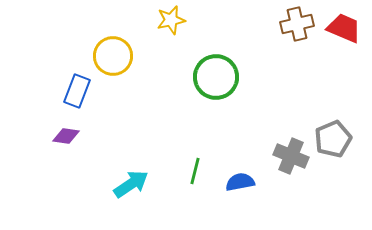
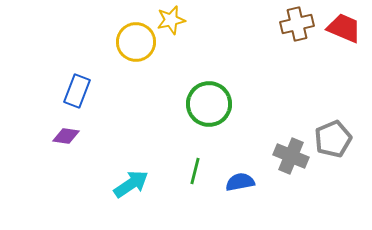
yellow circle: moved 23 px right, 14 px up
green circle: moved 7 px left, 27 px down
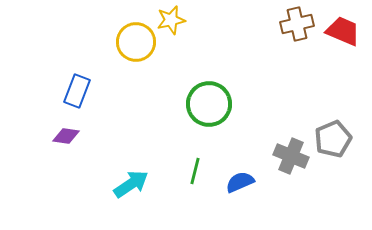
red trapezoid: moved 1 px left, 3 px down
blue semicircle: rotated 12 degrees counterclockwise
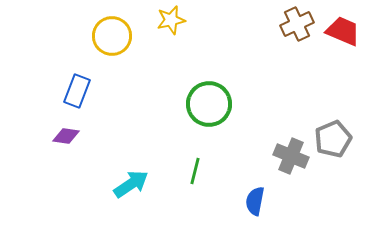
brown cross: rotated 12 degrees counterclockwise
yellow circle: moved 24 px left, 6 px up
blue semicircle: moved 15 px right, 19 px down; rotated 56 degrees counterclockwise
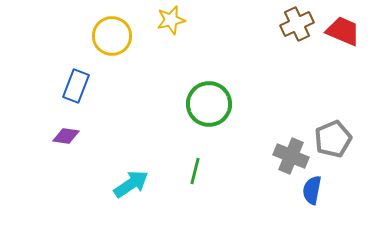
blue rectangle: moved 1 px left, 5 px up
blue semicircle: moved 57 px right, 11 px up
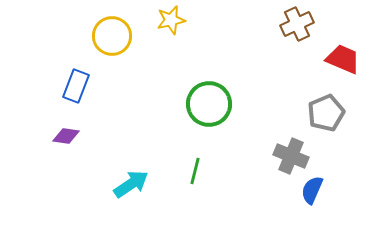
red trapezoid: moved 28 px down
gray pentagon: moved 7 px left, 26 px up
blue semicircle: rotated 12 degrees clockwise
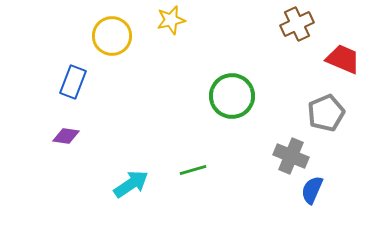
blue rectangle: moved 3 px left, 4 px up
green circle: moved 23 px right, 8 px up
green line: moved 2 px left, 1 px up; rotated 60 degrees clockwise
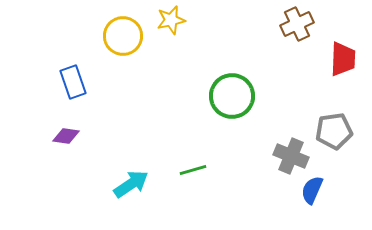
yellow circle: moved 11 px right
red trapezoid: rotated 69 degrees clockwise
blue rectangle: rotated 40 degrees counterclockwise
gray pentagon: moved 8 px right, 18 px down; rotated 15 degrees clockwise
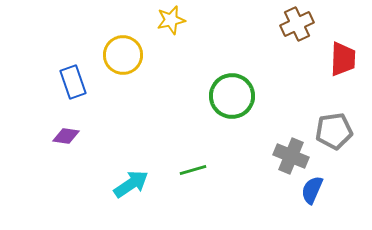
yellow circle: moved 19 px down
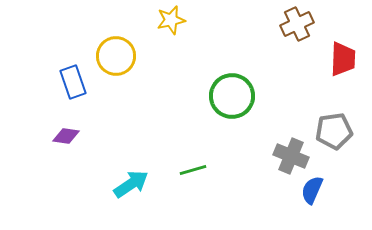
yellow circle: moved 7 px left, 1 px down
